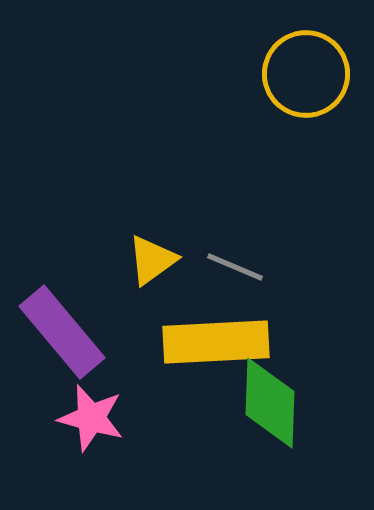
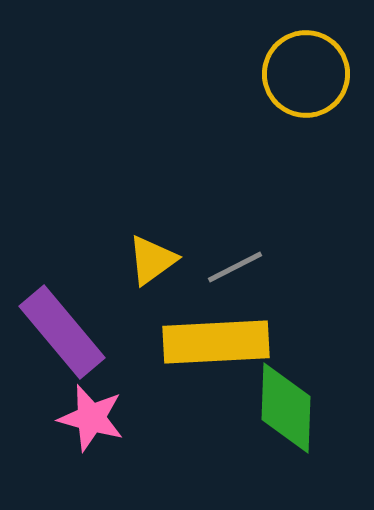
gray line: rotated 50 degrees counterclockwise
green diamond: moved 16 px right, 5 px down
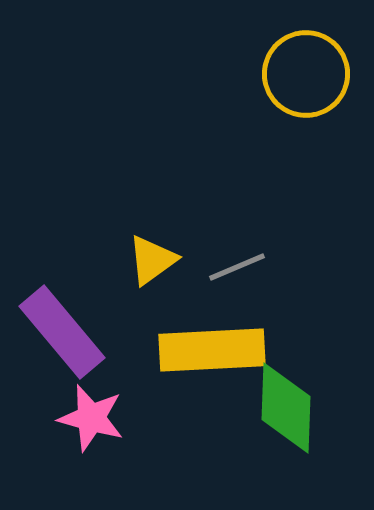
gray line: moved 2 px right; rotated 4 degrees clockwise
yellow rectangle: moved 4 px left, 8 px down
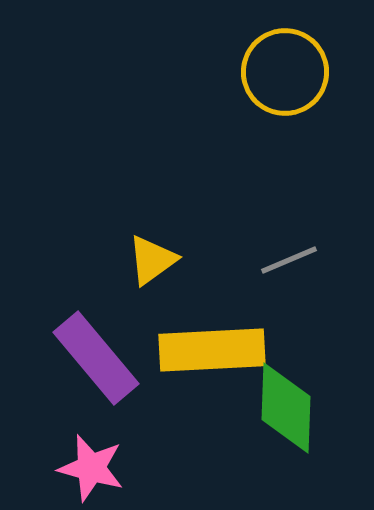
yellow circle: moved 21 px left, 2 px up
gray line: moved 52 px right, 7 px up
purple rectangle: moved 34 px right, 26 px down
pink star: moved 50 px down
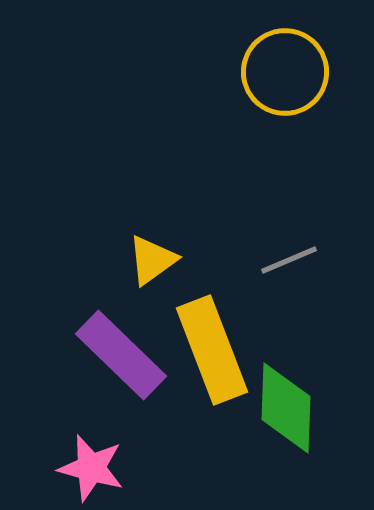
yellow rectangle: rotated 72 degrees clockwise
purple rectangle: moved 25 px right, 3 px up; rotated 6 degrees counterclockwise
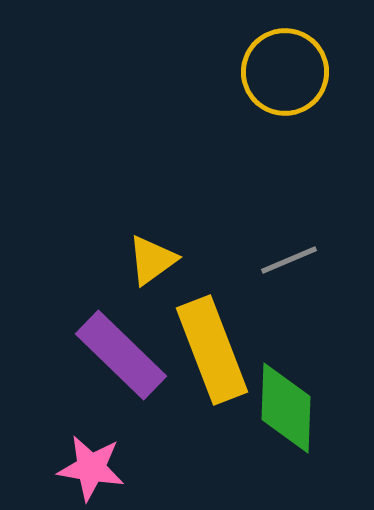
pink star: rotated 6 degrees counterclockwise
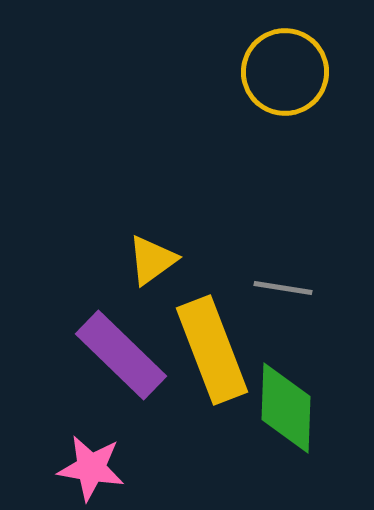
gray line: moved 6 px left, 28 px down; rotated 32 degrees clockwise
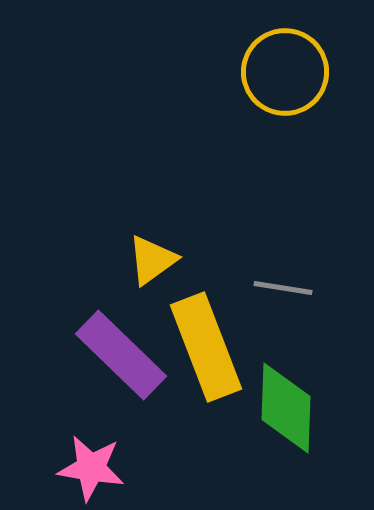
yellow rectangle: moved 6 px left, 3 px up
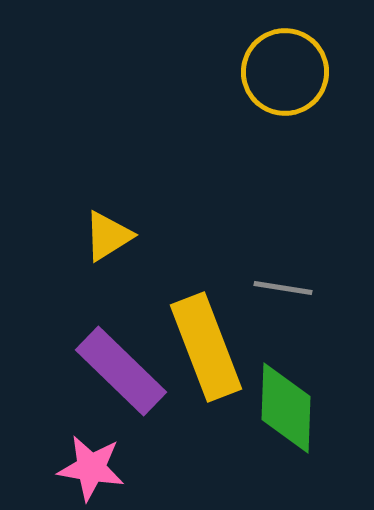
yellow triangle: moved 44 px left, 24 px up; rotated 4 degrees clockwise
purple rectangle: moved 16 px down
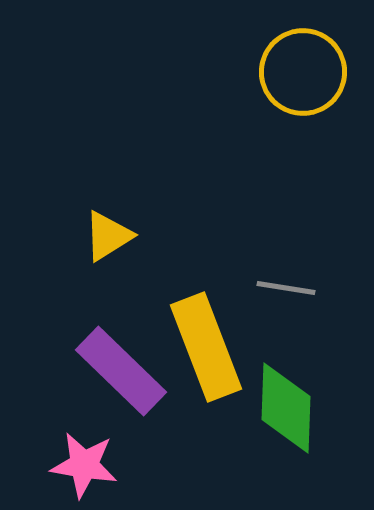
yellow circle: moved 18 px right
gray line: moved 3 px right
pink star: moved 7 px left, 3 px up
